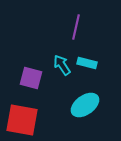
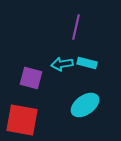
cyan arrow: moved 1 px up; rotated 65 degrees counterclockwise
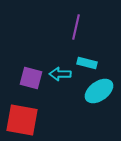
cyan arrow: moved 2 px left, 10 px down; rotated 10 degrees clockwise
cyan ellipse: moved 14 px right, 14 px up
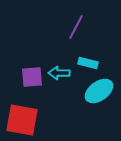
purple line: rotated 15 degrees clockwise
cyan rectangle: moved 1 px right
cyan arrow: moved 1 px left, 1 px up
purple square: moved 1 px right, 1 px up; rotated 20 degrees counterclockwise
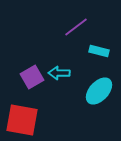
purple line: rotated 25 degrees clockwise
cyan rectangle: moved 11 px right, 12 px up
purple square: rotated 25 degrees counterclockwise
cyan ellipse: rotated 12 degrees counterclockwise
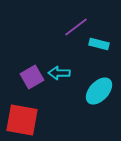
cyan rectangle: moved 7 px up
